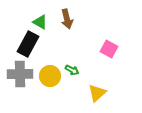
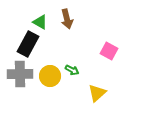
pink square: moved 2 px down
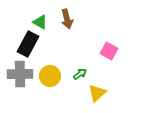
green arrow: moved 8 px right, 4 px down; rotated 64 degrees counterclockwise
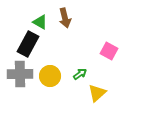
brown arrow: moved 2 px left, 1 px up
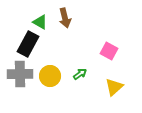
yellow triangle: moved 17 px right, 6 px up
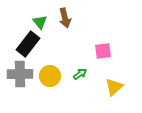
green triangle: rotated 21 degrees clockwise
black rectangle: rotated 10 degrees clockwise
pink square: moved 6 px left; rotated 36 degrees counterclockwise
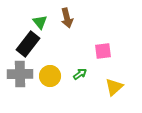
brown arrow: moved 2 px right
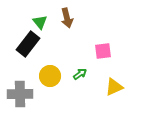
gray cross: moved 20 px down
yellow triangle: rotated 18 degrees clockwise
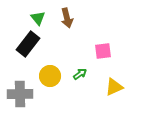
green triangle: moved 2 px left, 4 px up
